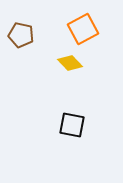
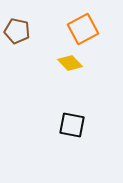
brown pentagon: moved 4 px left, 4 px up
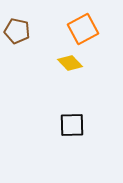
black square: rotated 12 degrees counterclockwise
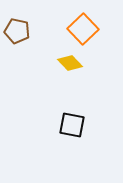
orange square: rotated 16 degrees counterclockwise
black square: rotated 12 degrees clockwise
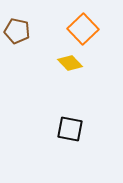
black square: moved 2 px left, 4 px down
